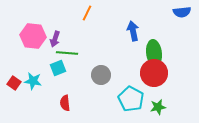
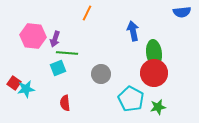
gray circle: moved 1 px up
cyan star: moved 7 px left, 8 px down; rotated 18 degrees counterclockwise
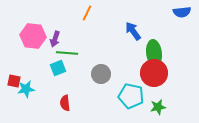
blue arrow: rotated 24 degrees counterclockwise
red square: moved 2 px up; rotated 24 degrees counterclockwise
cyan pentagon: moved 3 px up; rotated 15 degrees counterclockwise
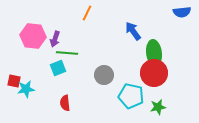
gray circle: moved 3 px right, 1 px down
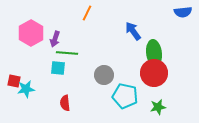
blue semicircle: moved 1 px right
pink hexagon: moved 2 px left, 3 px up; rotated 25 degrees clockwise
cyan square: rotated 28 degrees clockwise
cyan pentagon: moved 6 px left
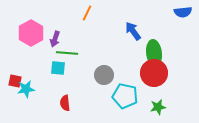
red square: moved 1 px right
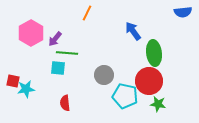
purple arrow: rotated 21 degrees clockwise
red circle: moved 5 px left, 8 px down
red square: moved 2 px left
green star: moved 3 px up; rotated 21 degrees clockwise
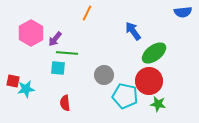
green ellipse: rotated 60 degrees clockwise
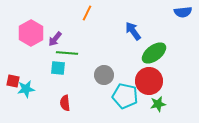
green star: rotated 21 degrees counterclockwise
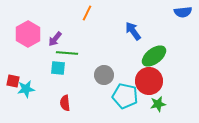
pink hexagon: moved 3 px left, 1 px down
green ellipse: moved 3 px down
